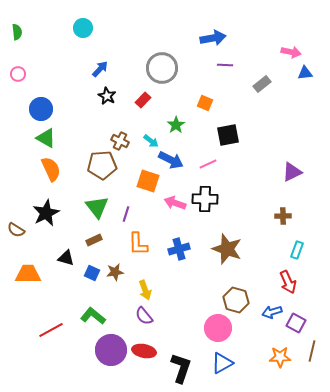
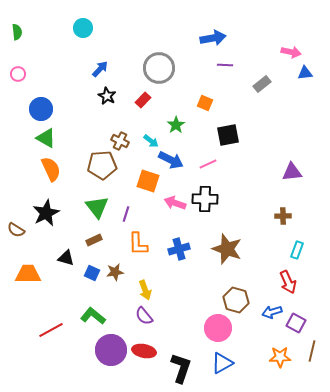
gray circle at (162, 68): moved 3 px left
purple triangle at (292, 172): rotated 20 degrees clockwise
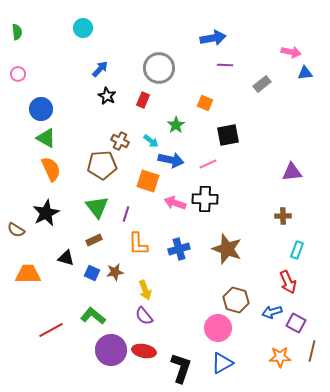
red rectangle at (143, 100): rotated 21 degrees counterclockwise
blue arrow at (171, 160): rotated 15 degrees counterclockwise
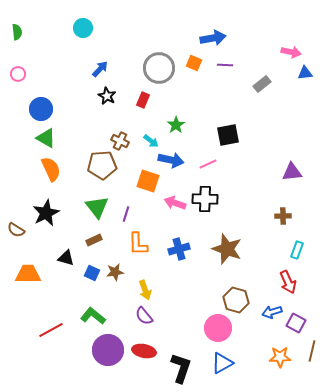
orange square at (205, 103): moved 11 px left, 40 px up
purple circle at (111, 350): moved 3 px left
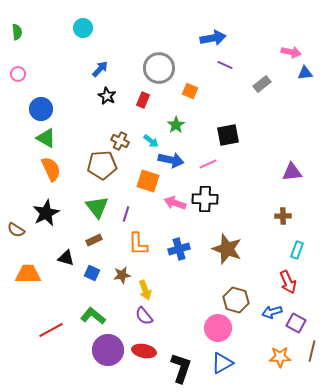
orange square at (194, 63): moved 4 px left, 28 px down
purple line at (225, 65): rotated 21 degrees clockwise
brown star at (115, 272): moved 7 px right, 3 px down
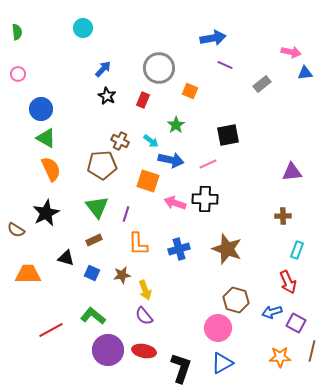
blue arrow at (100, 69): moved 3 px right
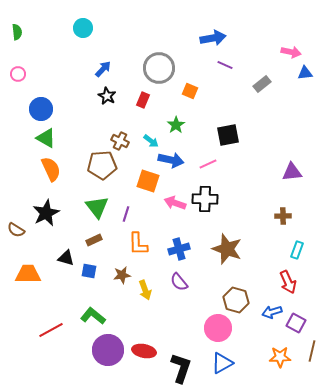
blue square at (92, 273): moved 3 px left, 2 px up; rotated 14 degrees counterclockwise
purple semicircle at (144, 316): moved 35 px right, 34 px up
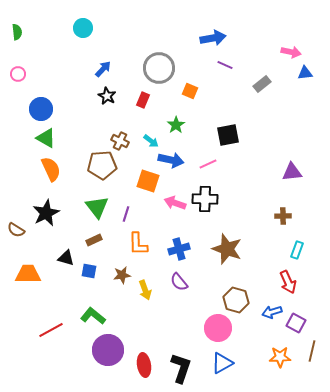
red ellipse at (144, 351): moved 14 px down; rotated 70 degrees clockwise
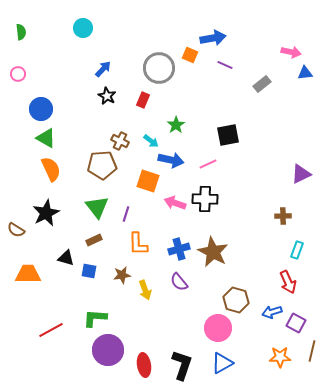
green semicircle at (17, 32): moved 4 px right
orange square at (190, 91): moved 36 px up
purple triangle at (292, 172): moved 9 px right, 2 px down; rotated 20 degrees counterclockwise
brown star at (227, 249): moved 14 px left, 3 px down; rotated 8 degrees clockwise
green L-shape at (93, 316): moved 2 px right, 2 px down; rotated 35 degrees counterclockwise
black L-shape at (181, 368): moved 1 px right, 3 px up
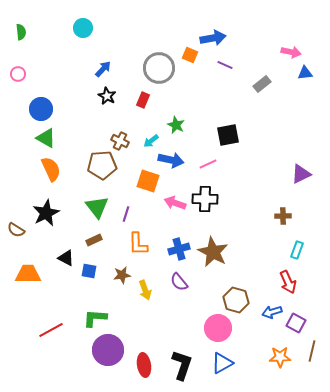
green star at (176, 125): rotated 12 degrees counterclockwise
cyan arrow at (151, 141): rotated 105 degrees clockwise
black triangle at (66, 258): rotated 12 degrees clockwise
